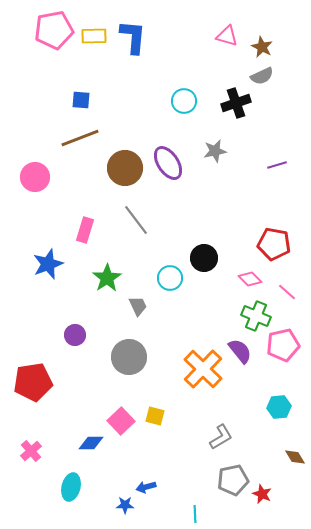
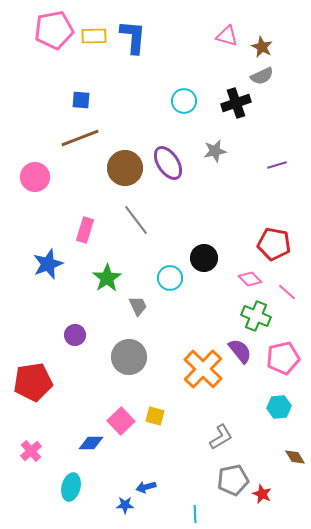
pink pentagon at (283, 345): moved 13 px down
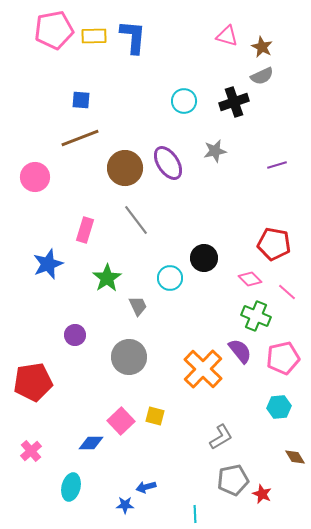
black cross at (236, 103): moved 2 px left, 1 px up
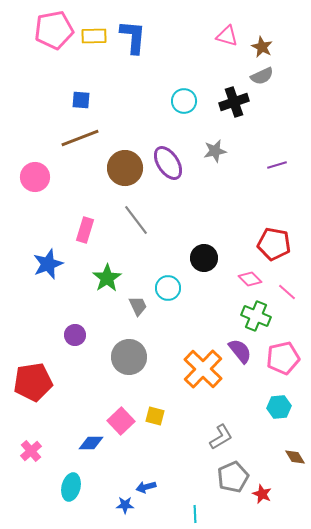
cyan circle at (170, 278): moved 2 px left, 10 px down
gray pentagon at (233, 480): moved 3 px up; rotated 12 degrees counterclockwise
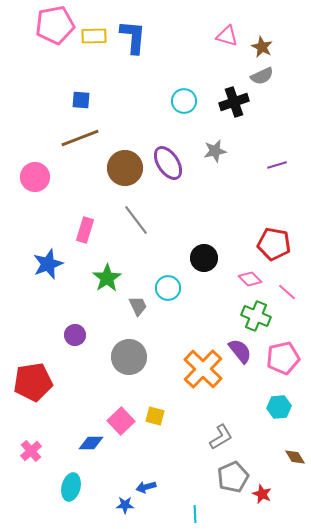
pink pentagon at (54, 30): moved 1 px right, 5 px up
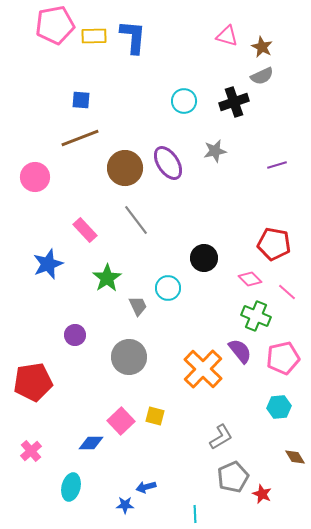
pink rectangle at (85, 230): rotated 60 degrees counterclockwise
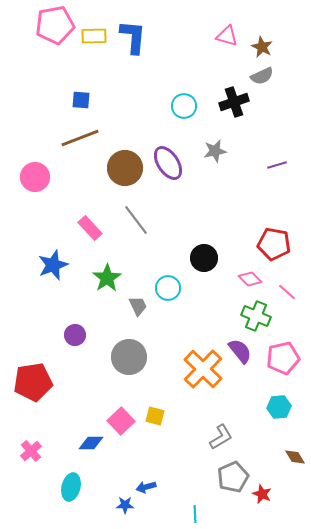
cyan circle at (184, 101): moved 5 px down
pink rectangle at (85, 230): moved 5 px right, 2 px up
blue star at (48, 264): moved 5 px right, 1 px down
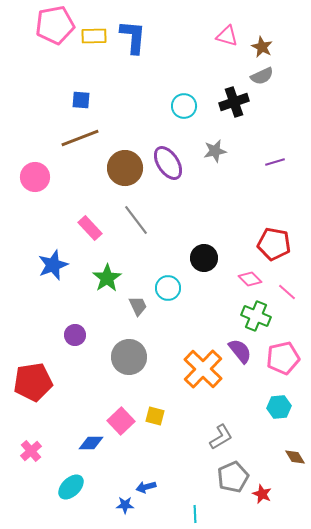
purple line at (277, 165): moved 2 px left, 3 px up
cyan ellipse at (71, 487): rotated 32 degrees clockwise
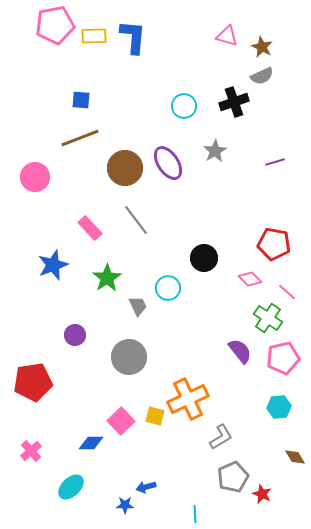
gray star at (215, 151): rotated 20 degrees counterclockwise
green cross at (256, 316): moved 12 px right, 2 px down; rotated 12 degrees clockwise
orange cross at (203, 369): moved 15 px left, 30 px down; rotated 21 degrees clockwise
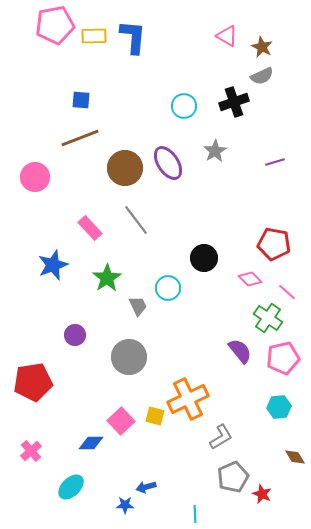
pink triangle at (227, 36): rotated 15 degrees clockwise
